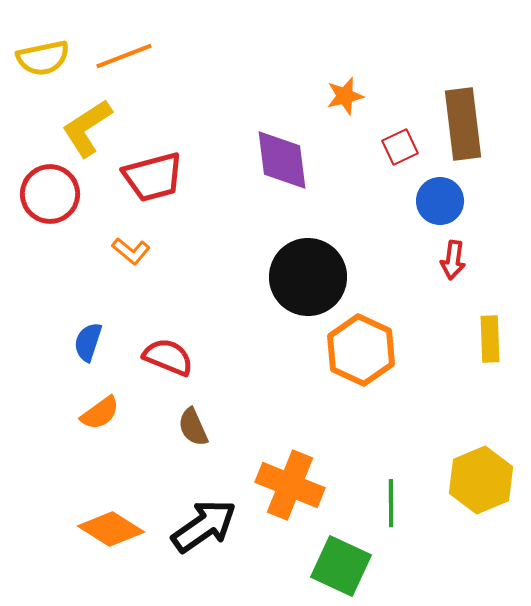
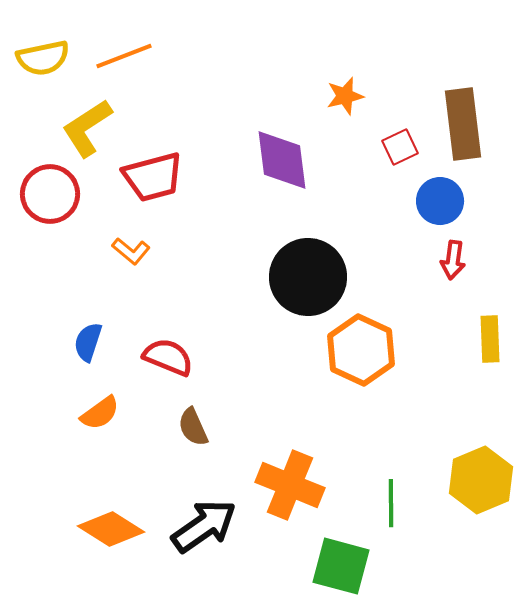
green square: rotated 10 degrees counterclockwise
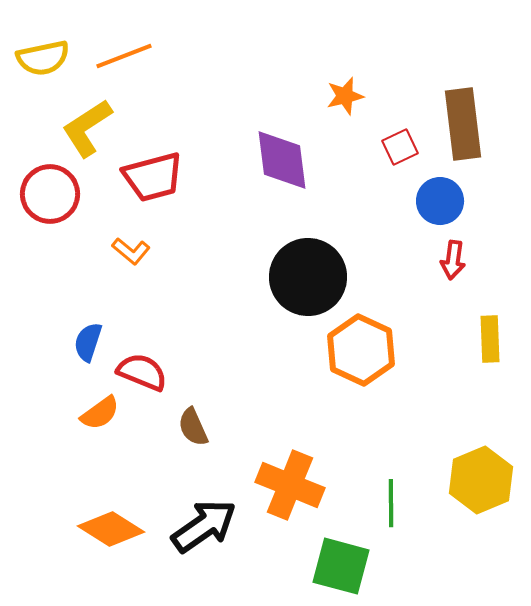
red semicircle: moved 26 px left, 15 px down
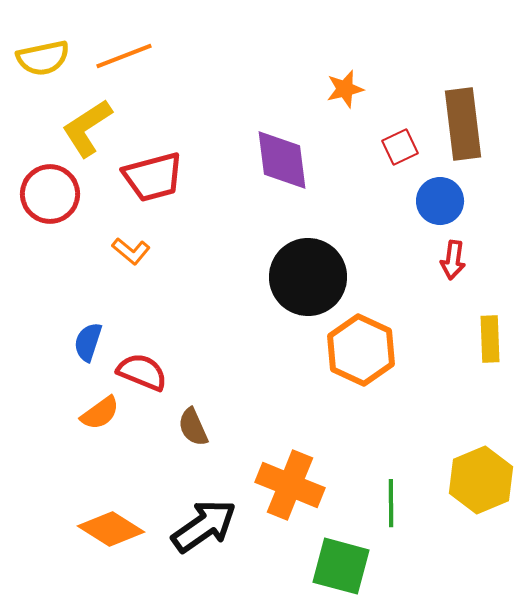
orange star: moved 7 px up
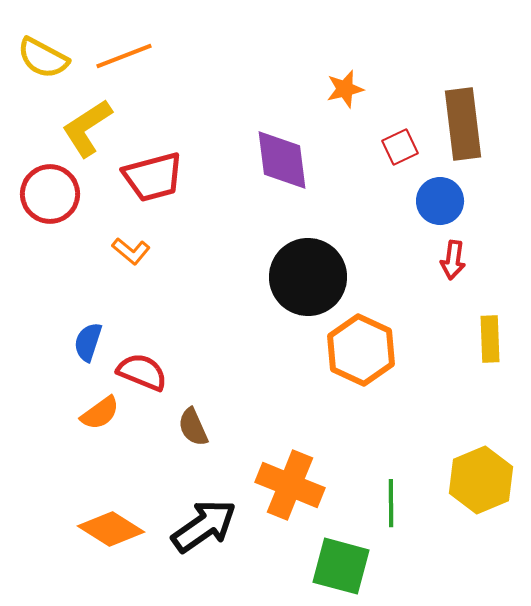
yellow semicircle: rotated 40 degrees clockwise
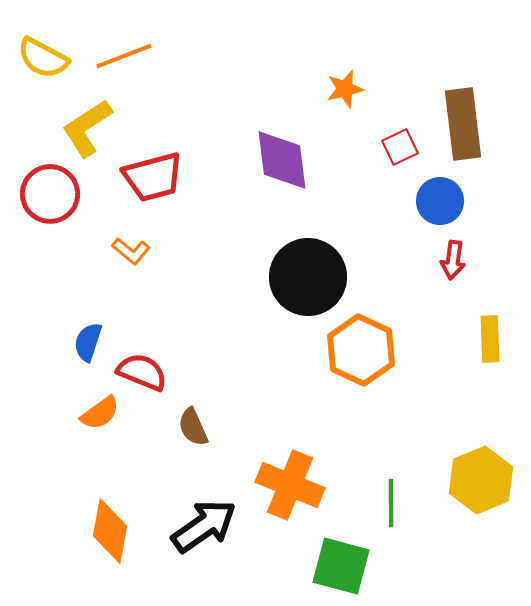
orange diamond: moved 1 px left, 2 px down; rotated 68 degrees clockwise
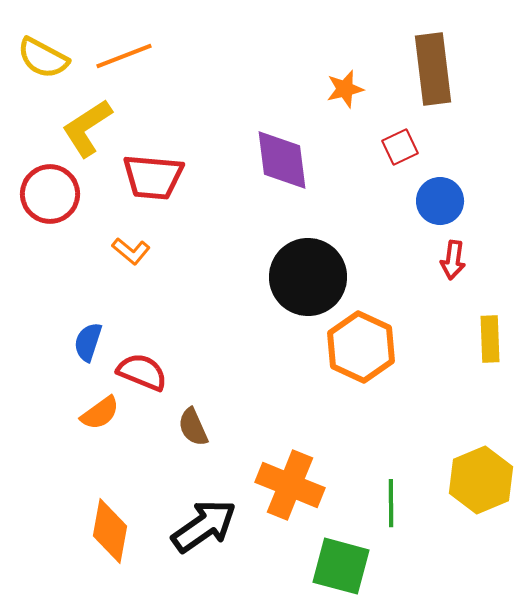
brown rectangle: moved 30 px left, 55 px up
red trapezoid: rotated 20 degrees clockwise
orange hexagon: moved 3 px up
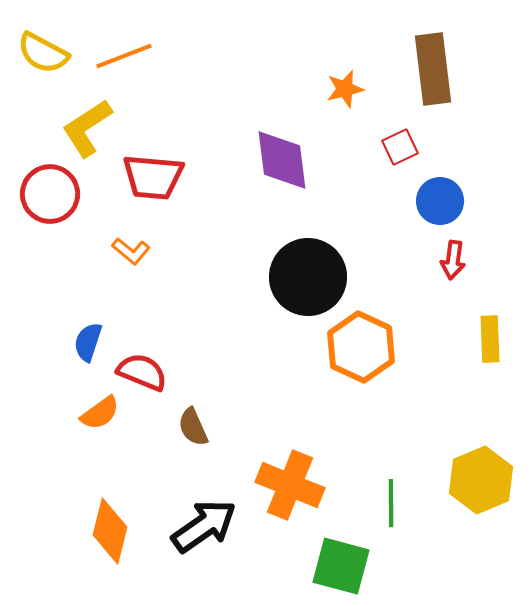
yellow semicircle: moved 5 px up
orange diamond: rotated 4 degrees clockwise
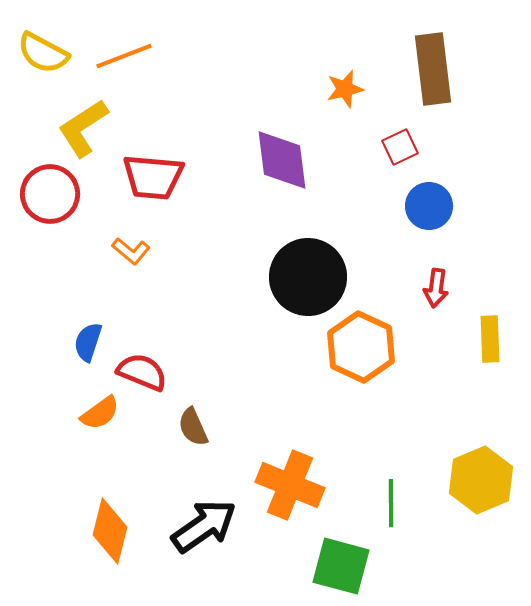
yellow L-shape: moved 4 px left
blue circle: moved 11 px left, 5 px down
red arrow: moved 17 px left, 28 px down
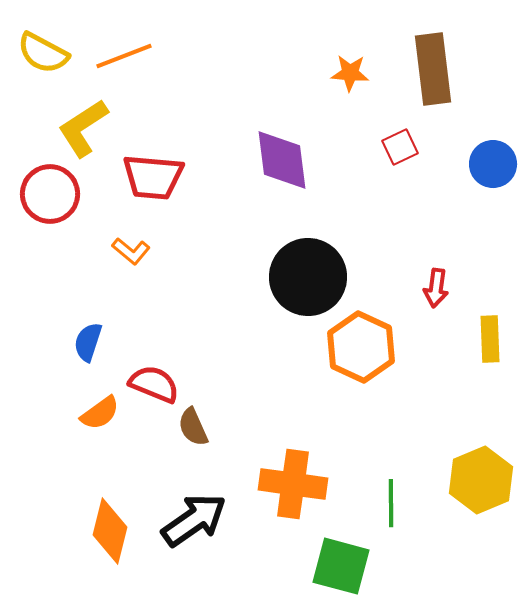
orange star: moved 5 px right, 16 px up; rotated 18 degrees clockwise
blue circle: moved 64 px right, 42 px up
red semicircle: moved 12 px right, 12 px down
orange cross: moved 3 px right, 1 px up; rotated 14 degrees counterclockwise
black arrow: moved 10 px left, 6 px up
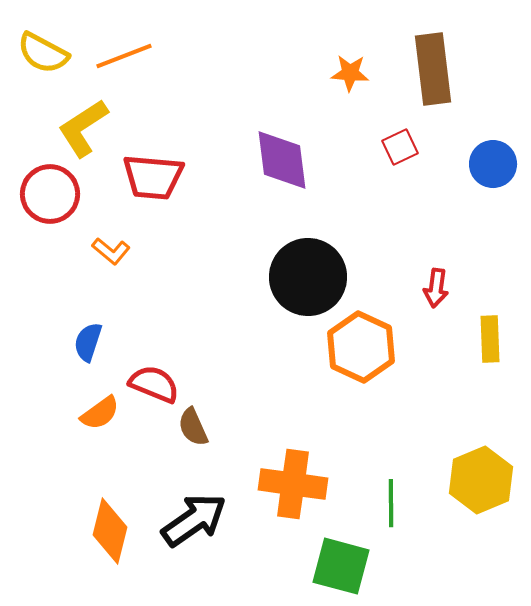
orange L-shape: moved 20 px left
